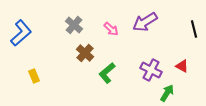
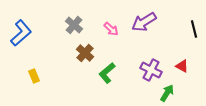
purple arrow: moved 1 px left
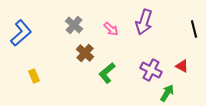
purple arrow: rotated 40 degrees counterclockwise
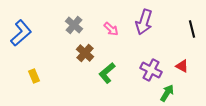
black line: moved 2 px left
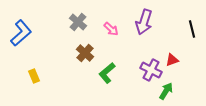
gray cross: moved 4 px right, 3 px up
red triangle: moved 10 px left, 6 px up; rotated 48 degrees counterclockwise
green arrow: moved 1 px left, 2 px up
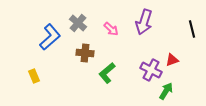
gray cross: moved 1 px down
blue L-shape: moved 29 px right, 4 px down
brown cross: rotated 36 degrees counterclockwise
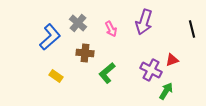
pink arrow: rotated 21 degrees clockwise
yellow rectangle: moved 22 px right; rotated 32 degrees counterclockwise
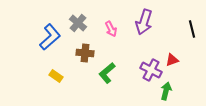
green arrow: rotated 18 degrees counterclockwise
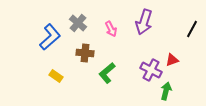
black line: rotated 42 degrees clockwise
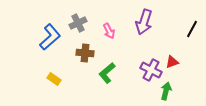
gray cross: rotated 24 degrees clockwise
pink arrow: moved 2 px left, 2 px down
red triangle: moved 2 px down
yellow rectangle: moved 2 px left, 3 px down
